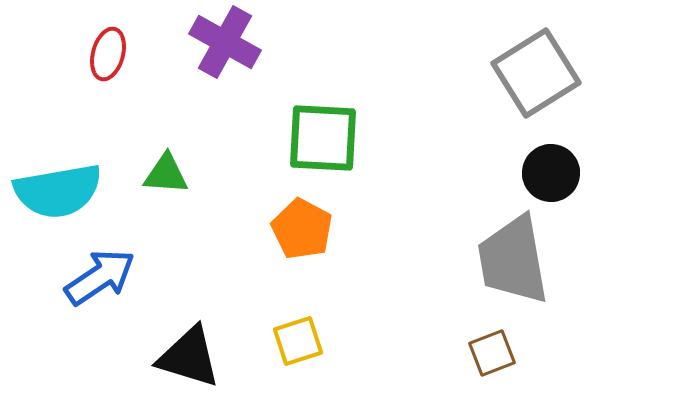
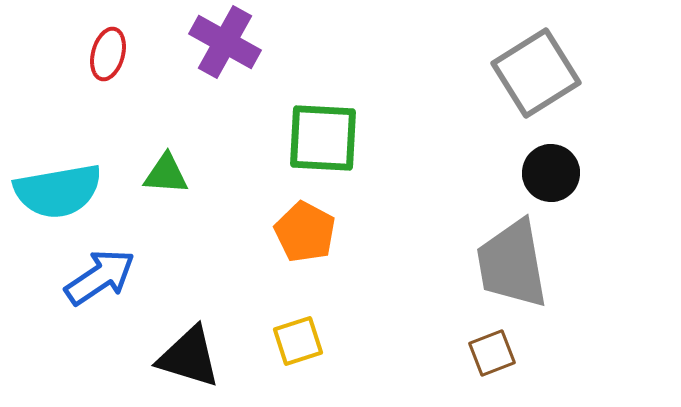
orange pentagon: moved 3 px right, 3 px down
gray trapezoid: moved 1 px left, 4 px down
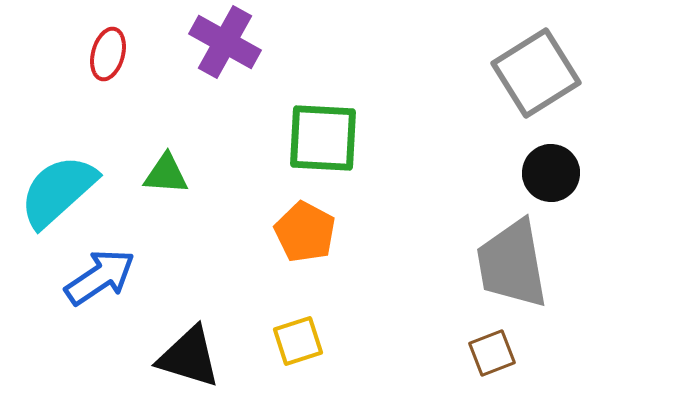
cyan semicircle: rotated 148 degrees clockwise
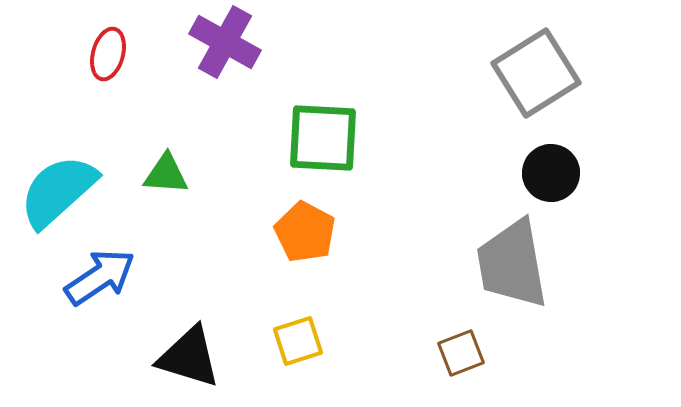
brown square: moved 31 px left
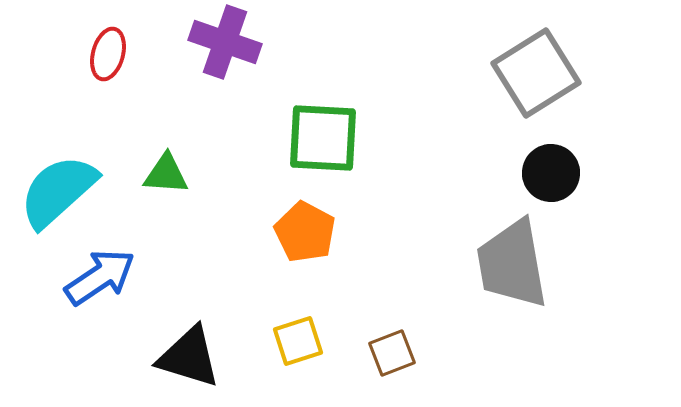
purple cross: rotated 10 degrees counterclockwise
brown square: moved 69 px left
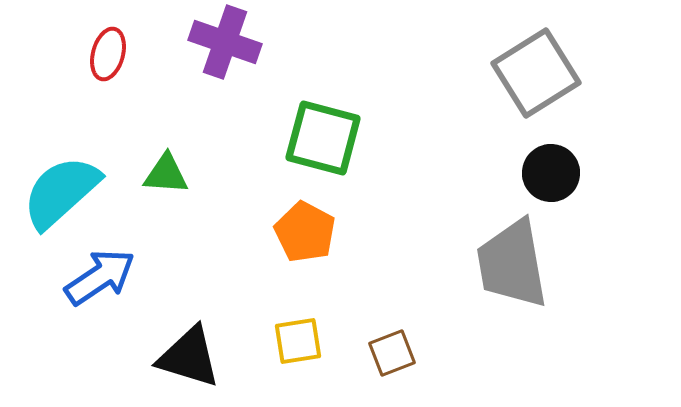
green square: rotated 12 degrees clockwise
cyan semicircle: moved 3 px right, 1 px down
yellow square: rotated 9 degrees clockwise
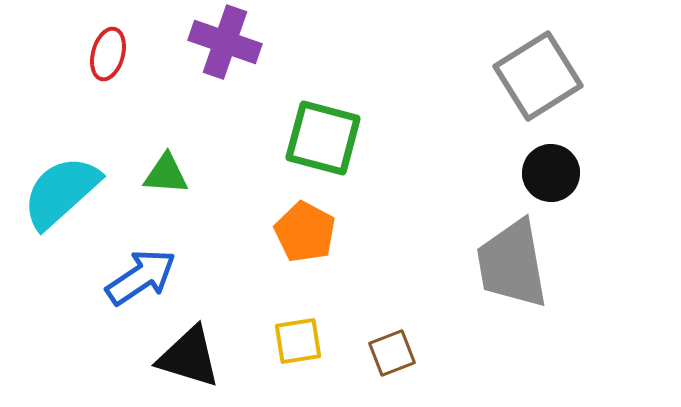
gray square: moved 2 px right, 3 px down
blue arrow: moved 41 px right
